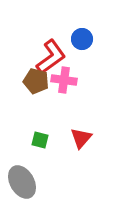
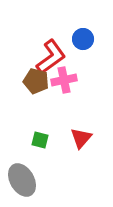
blue circle: moved 1 px right
pink cross: rotated 20 degrees counterclockwise
gray ellipse: moved 2 px up
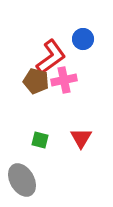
red triangle: rotated 10 degrees counterclockwise
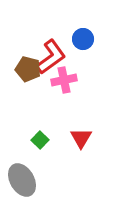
brown pentagon: moved 8 px left, 12 px up
green square: rotated 30 degrees clockwise
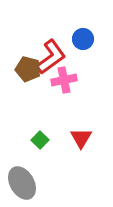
gray ellipse: moved 3 px down
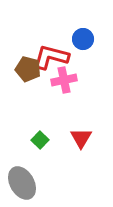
red L-shape: rotated 129 degrees counterclockwise
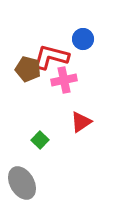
red triangle: moved 16 px up; rotated 25 degrees clockwise
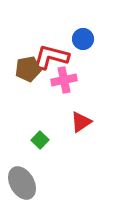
brown pentagon: rotated 25 degrees counterclockwise
